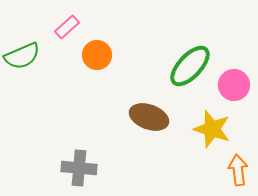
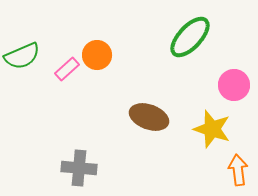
pink rectangle: moved 42 px down
green ellipse: moved 29 px up
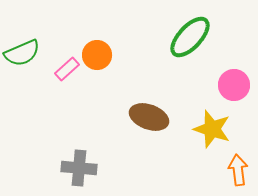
green semicircle: moved 3 px up
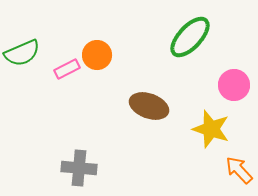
pink rectangle: rotated 15 degrees clockwise
brown ellipse: moved 11 px up
yellow star: moved 1 px left
orange arrow: moved 1 px right; rotated 36 degrees counterclockwise
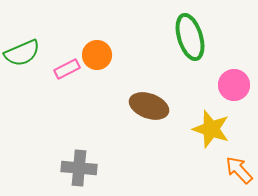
green ellipse: rotated 60 degrees counterclockwise
